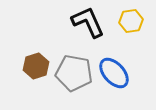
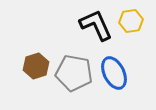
black L-shape: moved 8 px right, 3 px down
blue ellipse: rotated 16 degrees clockwise
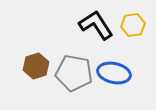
yellow hexagon: moved 2 px right, 4 px down
black L-shape: rotated 9 degrees counterclockwise
blue ellipse: rotated 52 degrees counterclockwise
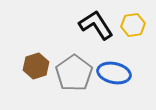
gray pentagon: rotated 27 degrees clockwise
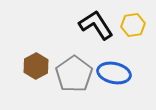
brown hexagon: rotated 10 degrees counterclockwise
gray pentagon: moved 1 px down
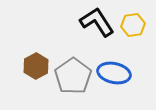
black L-shape: moved 1 px right, 3 px up
gray pentagon: moved 1 px left, 2 px down
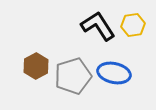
black L-shape: moved 1 px right, 4 px down
gray pentagon: rotated 18 degrees clockwise
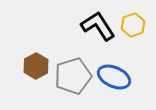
yellow hexagon: rotated 10 degrees counterclockwise
blue ellipse: moved 4 px down; rotated 12 degrees clockwise
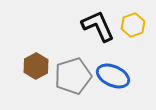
black L-shape: rotated 9 degrees clockwise
blue ellipse: moved 1 px left, 1 px up
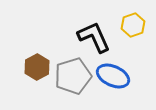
black L-shape: moved 4 px left, 11 px down
brown hexagon: moved 1 px right, 1 px down
